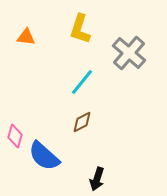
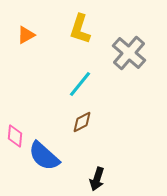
orange triangle: moved 2 px up; rotated 36 degrees counterclockwise
cyan line: moved 2 px left, 2 px down
pink diamond: rotated 10 degrees counterclockwise
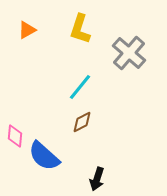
orange triangle: moved 1 px right, 5 px up
cyan line: moved 3 px down
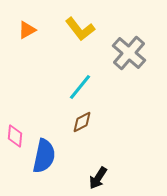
yellow L-shape: rotated 56 degrees counterclockwise
blue semicircle: rotated 120 degrees counterclockwise
black arrow: moved 1 px right, 1 px up; rotated 15 degrees clockwise
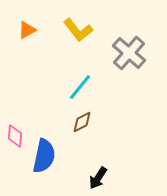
yellow L-shape: moved 2 px left, 1 px down
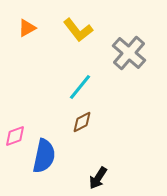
orange triangle: moved 2 px up
pink diamond: rotated 65 degrees clockwise
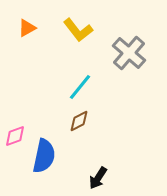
brown diamond: moved 3 px left, 1 px up
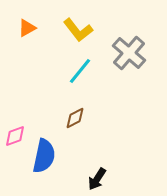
cyan line: moved 16 px up
brown diamond: moved 4 px left, 3 px up
black arrow: moved 1 px left, 1 px down
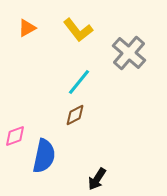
cyan line: moved 1 px left, 11 px down
brown diamond: moved 3 px up
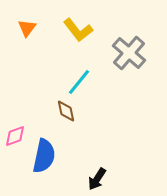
orange triangle: rotated 24 degrees counterclockwise
brown diamond: moved 9 px left, 4 px up; rotated 75 degrees counterclockwise
